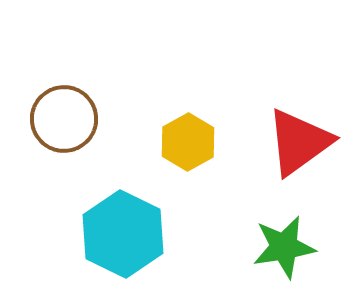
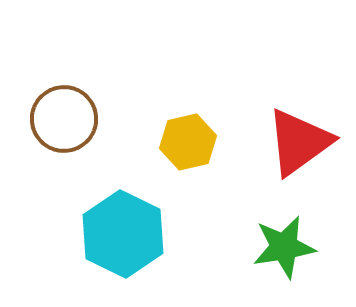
yellow hexagon: rotated 16 degrees clockwise
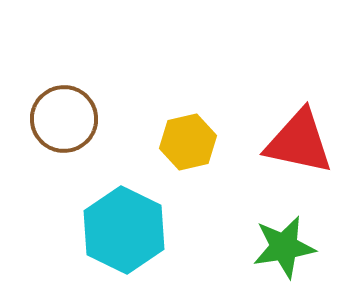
red triangle: rotated 48 degrees clockwise
cyan hexagon: moved 1 px right, 4 px up
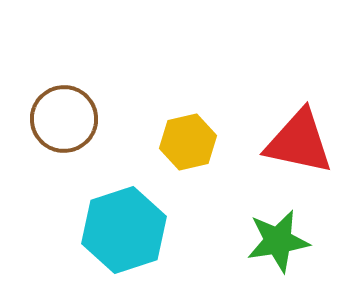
cyan hexagon: rotated 16 degrees clockwise
green star: moved 6 px left, 6 px up
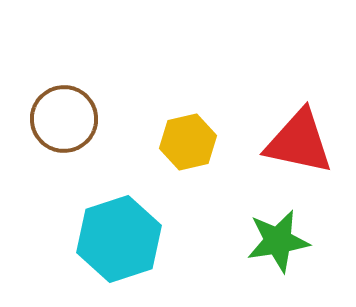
cyan hexagon: moved 5 px left, 9 px down
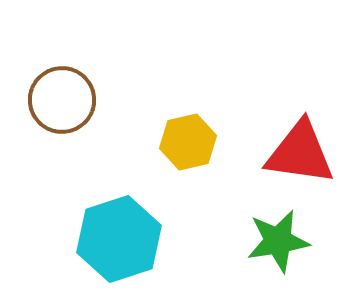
brown circle: moved 2 px left, 19 px up
red triangle: moved 1 px right, 11 px down; rotated 4 degrees counterclockwise
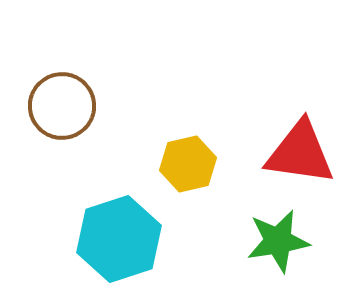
brown circle: moved 6 px down
yellow hexagon: moved 22 px down
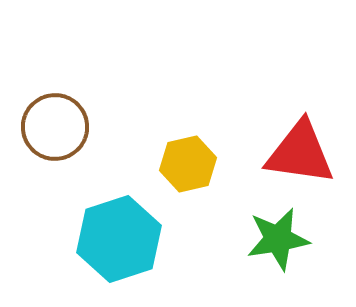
brown circle: moved 7 px left, 21 px down
green star: moved 2 px up
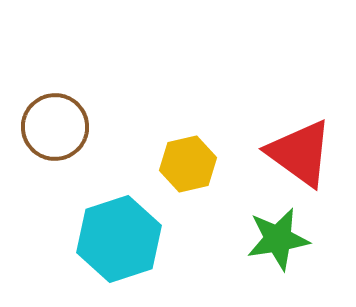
red triangle: rotated 28 degrees clockwise
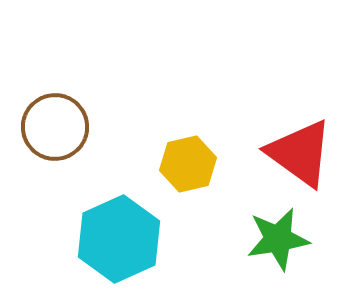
cyan hexagon: rotated 6 degrees counterclockwise
